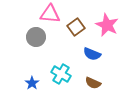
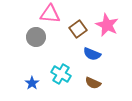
brown square: moved 2 px right, 2 px down
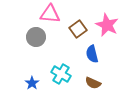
blue semicircle: rotated 54 degrees clockwise
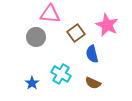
brown square: moved 2 px left, 4 px down
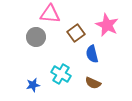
blue star: moved 1 px right, 2 px down; rotated 24 degrees clockwise
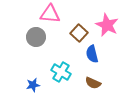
brown square: moved 3 px right; rotated 12 degrees counterclockwise
cyan cross: moved 2 px up
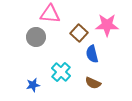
pink star: rotated 25 degrees counterclockwise
cyan cross: rotated 12 degrees clockwise
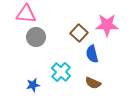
pink triangle: moved 24 px left
